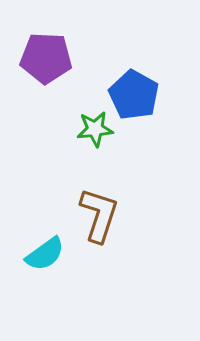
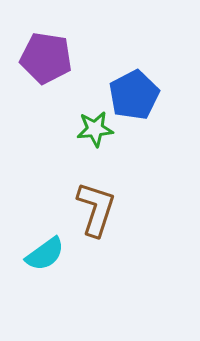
purple pentagon: rotated 6 degrees clockwise
blue pentagon: rotated 15 degrees clockwise
brown L-shape: moved 3 px left, 6 px up
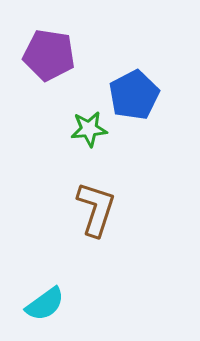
purple pentagon: moved 3 px right, 3 px up
green star: moved 6 px left
cyan semicircle: moved 50 px down
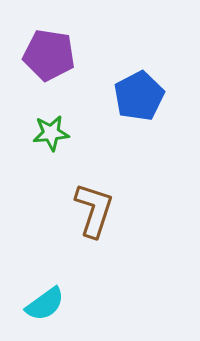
blue pentagon: moved 5 px right, 1 px down
green star: moved 38 px left, 4 px down
brown L-shape: moved 2 px left, 1 px down
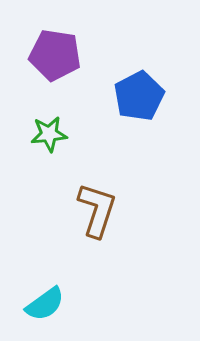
purple pentagon: moved 6 px right
green star: moved 2 px left, 1 px down
brown L-shape: moved 3 px right
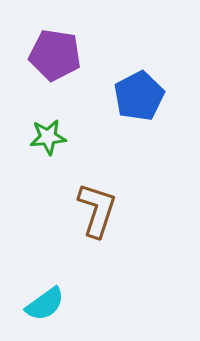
green star: moved 1 px left, 3 px down
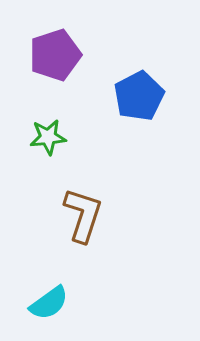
purple pentagon: rotated 27 degrees counterclockwise
brown L-shape: moved 14 px left, 5 px down
cyan semicircle: moved 4 px right, 1 px up
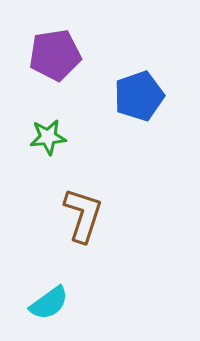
purple pentagon: rotated 9 degrees clockwise
blue pentagon: rotated 9 degrees clockwise
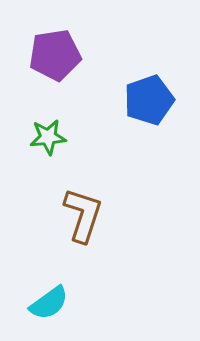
blue pentagon: moved 10 px right, 4 px down
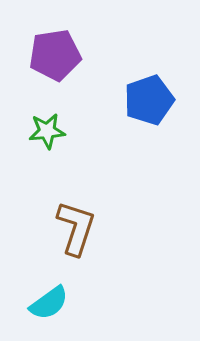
green star: moved 1 px left, 6 px up
brown L-shape: moved 7 px left, 13 px down
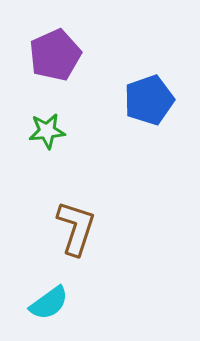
purple pentagon: rotated 15 degrees counterclockwise
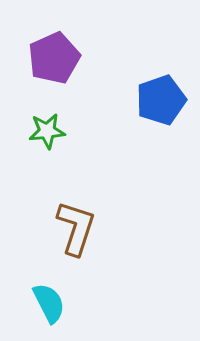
purple pentagon: moved 1 px left, 3 px down
blue pentagon: moved 12 px right
cyan semicircle: rotated 81 degrees counterclockwise
